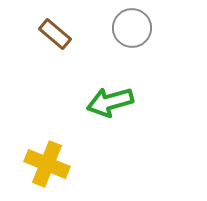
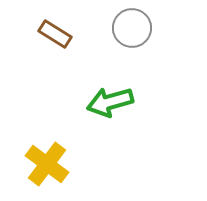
brown rectangle: rotated 8 degrees counterclockwise
yellow cross: rotated 15 degrees clockwise
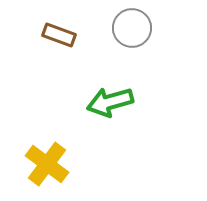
brown rectangle: moved 4 px right, 1 px down; rotated 12 degrees counterclockwise
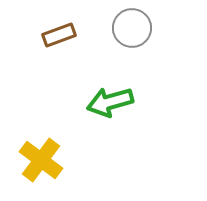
brown rectangle: rotated 40 degrees counterclockwise
yellow cross: moved 6 px left, 4 px up
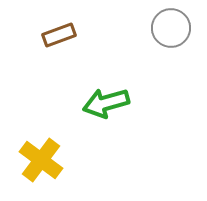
gray circle: moved 39 px right
green arrow: moved 4 px left, 1 px down
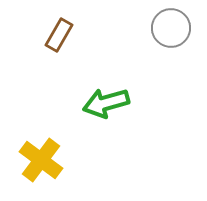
brown rectangle: rotated 40 degrees counterclockwise
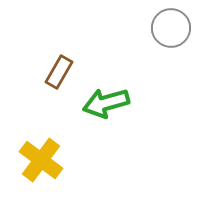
brown rectangle: moved 37 px down
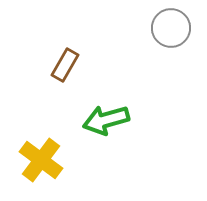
brown rectangle: moved 6 px right, 7 px up
green arrow: moved 17 px down
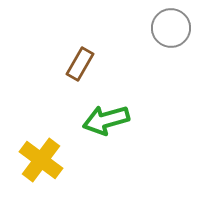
brown rectangle: moved 15 px right, 1 px up
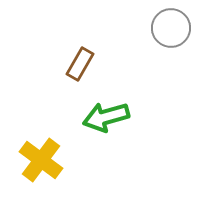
green arrow: moved 3 px up
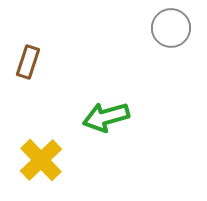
brown rectangle: moved 52 px left, 2 px up; rotated 12 degrees counterclockwise
yellow cross: rotated 9 degrees clockwise
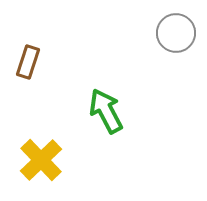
gray circle: moved 5 px right, 5 px down
green arrow: moved 6 px up; rotated 78 degrees clockwise
